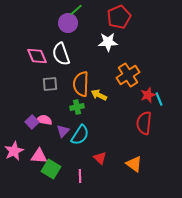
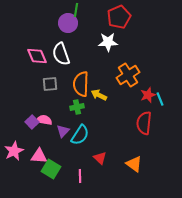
green line: rotated 40 degrees counterclockwise
cyan line: moved 1 px right
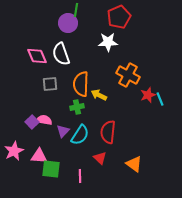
orange cross: rotated 30 degrees counterclockwise
red semicircle: moved 36 px left, 9 px down
green square: rotated 24 degrees counterclockwise
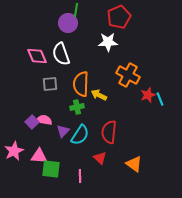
red semicircle: moved 1 px right
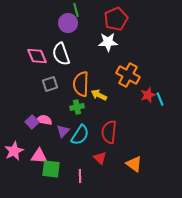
green line: rotated 24 degrees counterclockwise
red pentagon: moved 3 px left, 2 px down
gray square: rotated 14 degrees counterclockwise
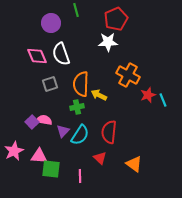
purple circle: moved 17 px left
cyan line: moved 3 px right, 1 px down
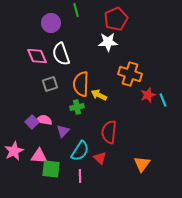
orange cross: moved 2 px right, 1 px up; rotated 10 degrees counterclockwise
cyan semicircle: moved 16 px down
orange triangle: moved 8 px right; rotated 30 degrees clockwise
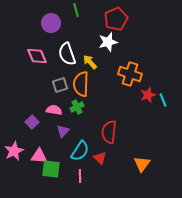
white star: rotated 12 degrees counterclockwise
white semicircle: moved 6 px right
gray square: moved 10 px right, 1 px down
yellow arrow: moved 9 px left, 33 px up; rotated 21 degrees clockwise
green cross: rotated 16 degrees counterclockwise
pink semicircle: moved 10 px right, 10 px up
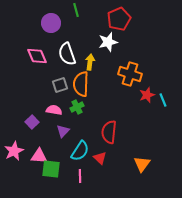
red pentagon: moved 3 px right
yellow arrow: rotated 49 degrees clockwise
red star: moved 1 px left
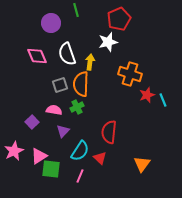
pink triangle: rotated 36 degrees counterclockwise
pink line: rotated 24 degrees clockwise
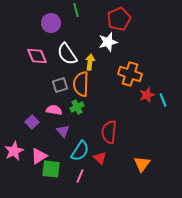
white semicircle: rotated 15 degrees counterclockwise
purple triangle: rotated 24 degrees counterclockwise
